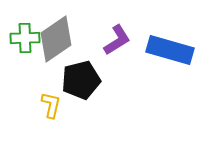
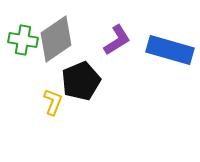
green cross: moved 2 px left, 2 px down; rotated 12 degrees clockwise
black pentagon: moved 1 px down; rotated 9 degrees counterclockwise
yellow L-shape: moved 2 px right, 3 px up; rotated 8 degrees clockwise
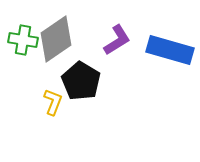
black pentagon: rotated 18 degrees counterclockwise
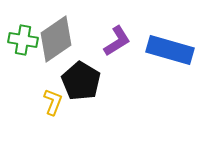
purple L-shape: moved 1 px down
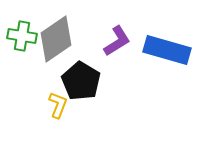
green cross: moved 1 px left, 4 px up
blue rectangle: moved 3 px left
yellow L-shape: moved 5 px right, 3 px down
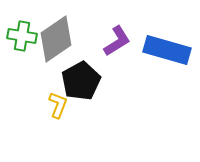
black pentagon: rotated 12 degrees clockwise
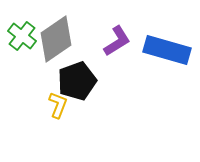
green cross: rotated 28 degrees clockwise
black pentagon: moved 4 px left; rotated 9 degrees clockwise
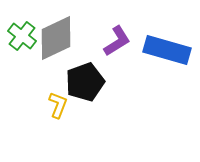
gray diamond: moved 1 px up; rotated 9 degrees clockwise
black pentagon: moved 8 px right, 1 px down
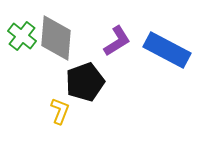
gray diamond: rotated 60 degrees counterclockwise
blue rectangle: rotated 12 degrees clockwise
yellow L-shape: moved 2 px right, 6 px down
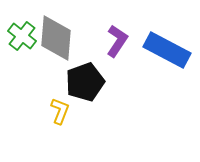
purple L-shape: rotated 24 degrees counterclockwise
